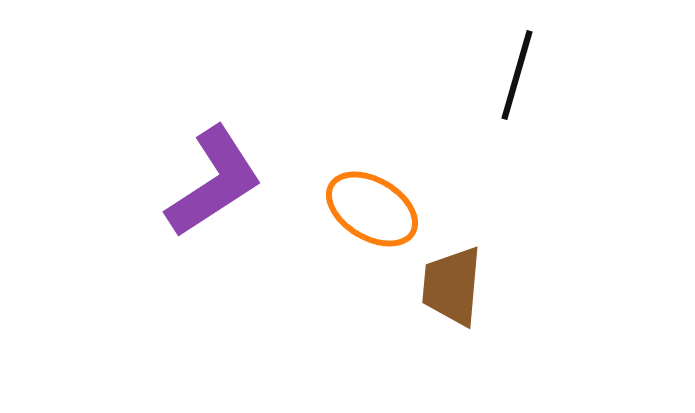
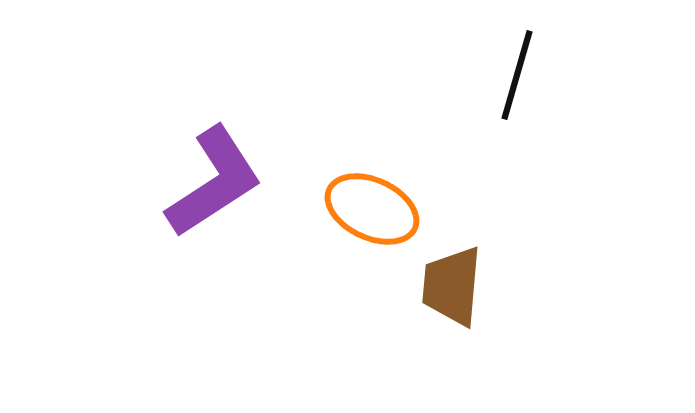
orange ellipse: rotated 6 degrees counterclockwise
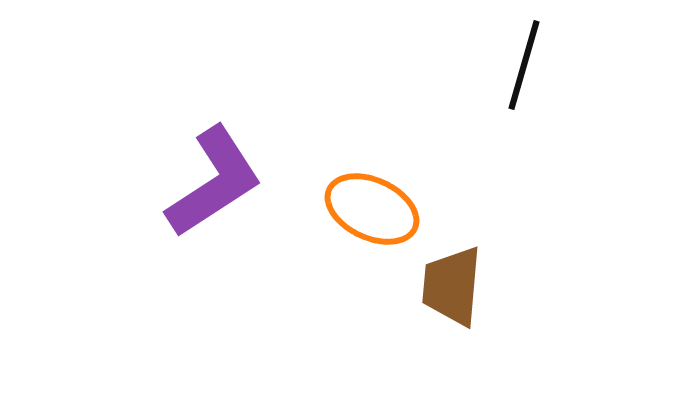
black line: moved 7 px right, 10 px up
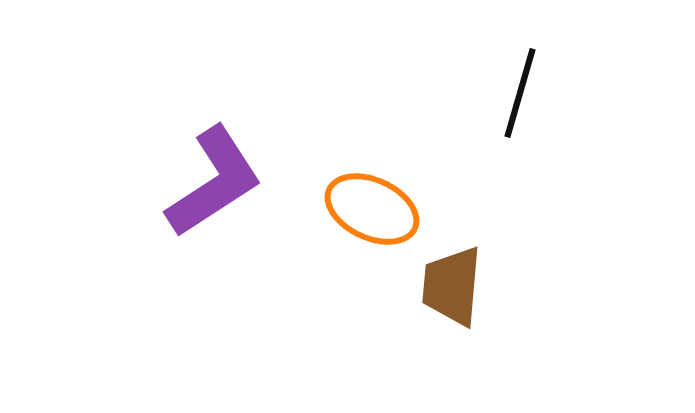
black line: moved 4 px left, 28 px down
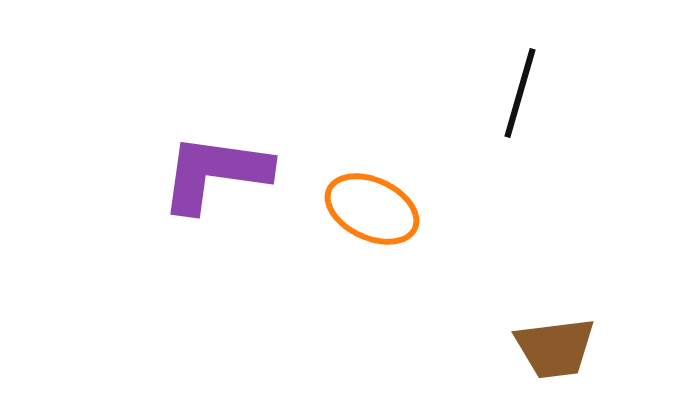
purple L-shape: moved 1 px right, 9 px up; rotated 139 degrees counterclockwise
brown trapezoid: moved 103 px right, 62 px down; rotated 102 degrees counterclockwise
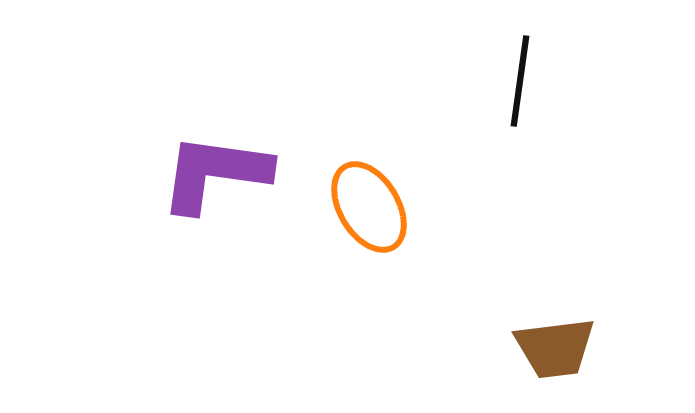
black line: moved 12 px up; rotated 8 degrees counterclockwise
orange ellipse: moved 3 px left, 2 px up; rotated 34 degrees clockwise
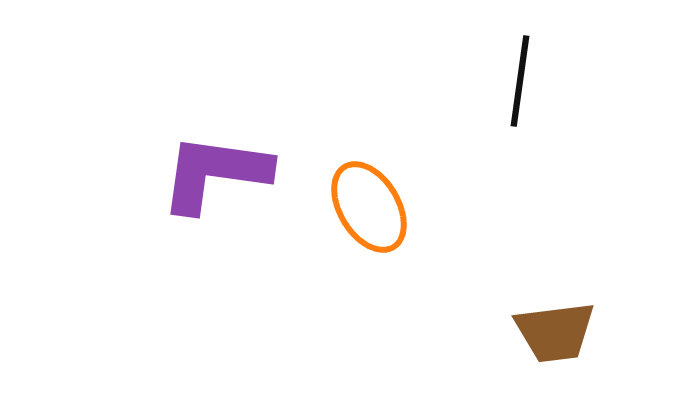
brown trapezoid: moved 16 px up
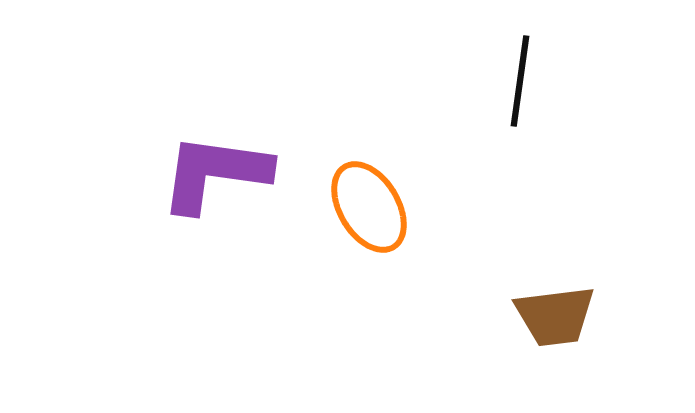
brown trapezoid: moved 16 px up
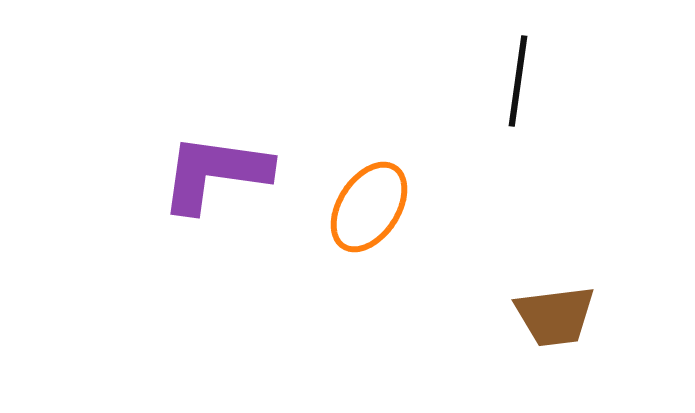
black line: moved 2 px left
orange ellipse: rotated 64 degrees clockwise
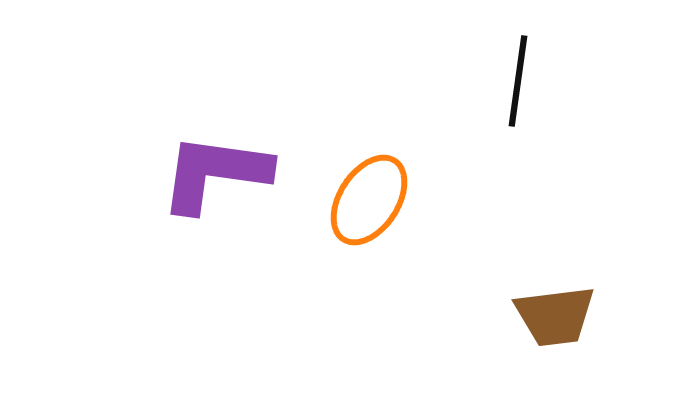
orange ellipse: moved 7 px up
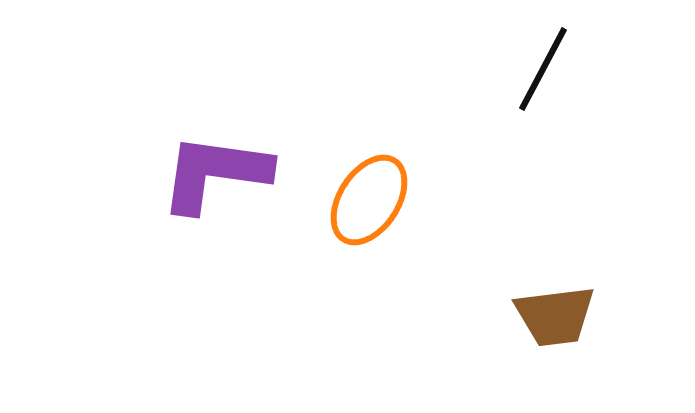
black line: moved 25 px right, 12 px up; rotated 20 degrees clockwise
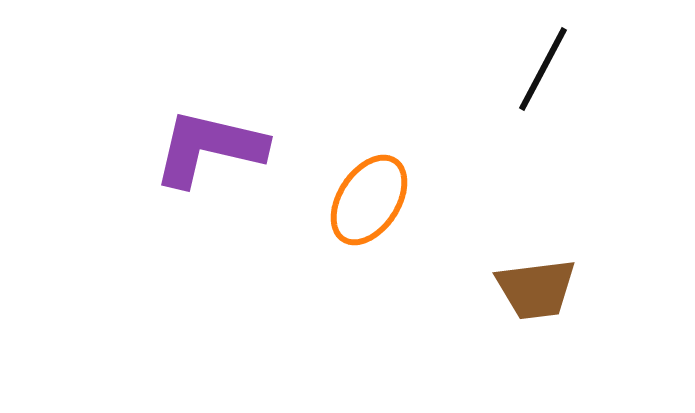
purple L-shape: moved 6 px left, 25 px up; rotated 5 degrees clockwise
brown trapezoid: moved 19 px left, 27 px up
